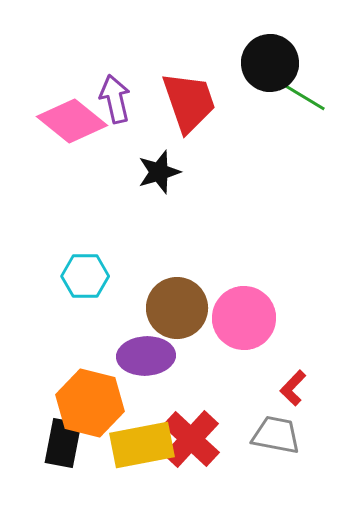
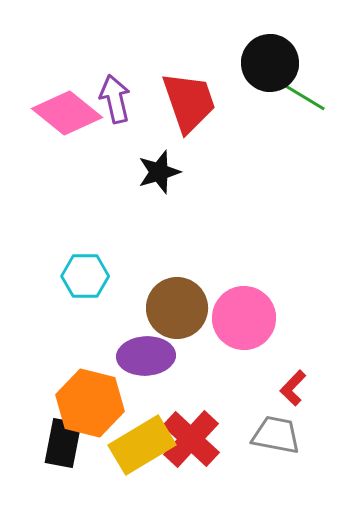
pink diamond: moved 5 px left, 8 px up
yellow rectangle: rotated 20 degrees counterclockwise
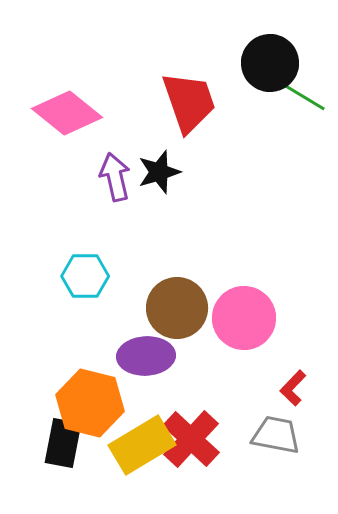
purple arrow: moved 78 px down
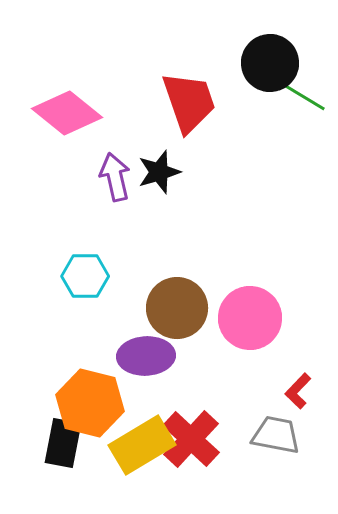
pink circle: moved 6 px right
red L-shape: moved 5 px right, 3 px down
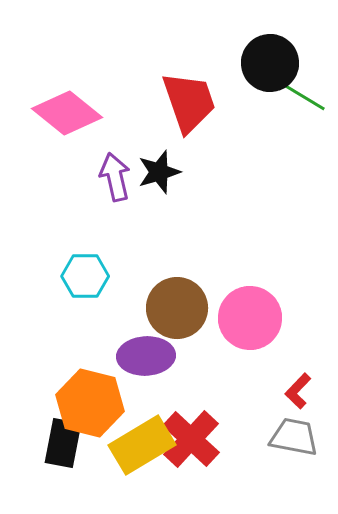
gray trapezoid: moved 18 px right, 2 px down
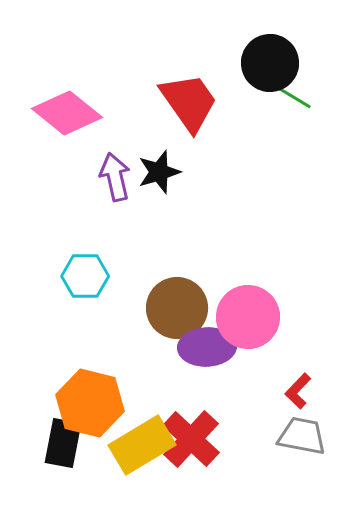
green line: moved 14 px left, 2 px up
red trapezoid: rotated 16 degrees counterclockwise
pink circle: moved 2 px left, 1 px up
purple ellipse: moved 61 px right, 9 px up
gray trapezoid: moved 8 px right, 1 px up
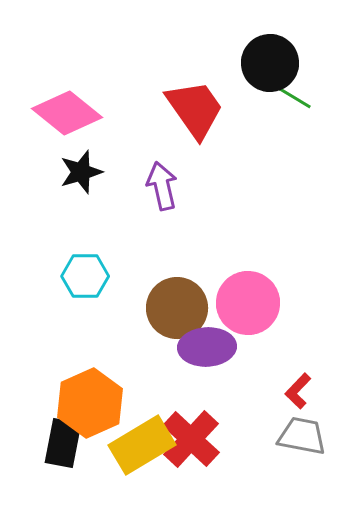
red trapezoid: moved 6 px right, 7 px down
black star: moved 78 px left
purple arrow: moved 47 px right, 9 px down
pink circle: moved 14 px up
orange hexagon: rotated 22 degrees clockwise
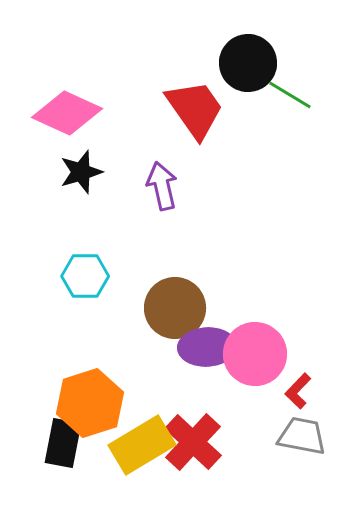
black circle: moved 22 px left
pink diamond: rotated 14 degrees counterclockwise
pink circle: moved 7 px right, 51 px down
brown circle: moved 2 px left
orange hexagon: rotated 6 degrees clockwise
red cross: moved 2 px right, 3 px down
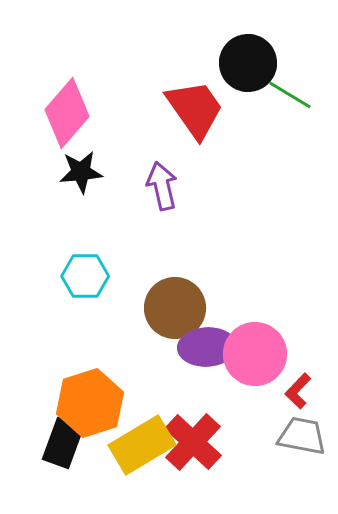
pink diamond: rotated 74 degrees counterclockwise
black star: rotated 12 degrees clockwise
black rectangle: rotated 9 degrees clockwise
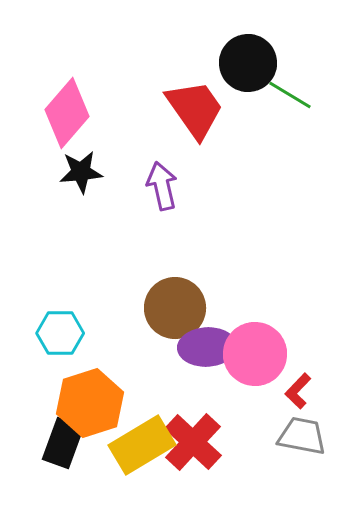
cyan hexagon: moved 25 px left, 57 px down
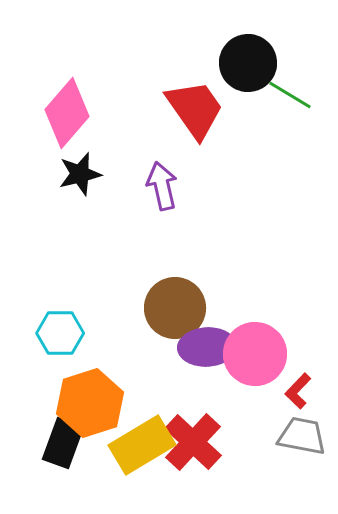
black star: moved 1 px left, 2 px down; rotated 9 degrees counterclockwise
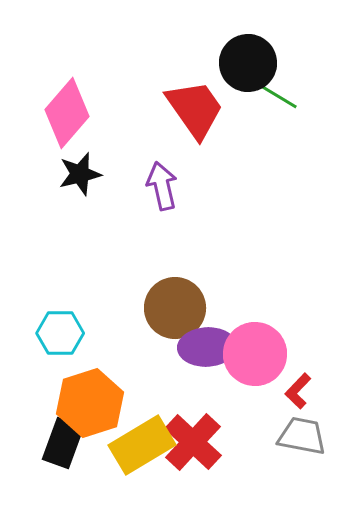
green line: moved 14 px left
